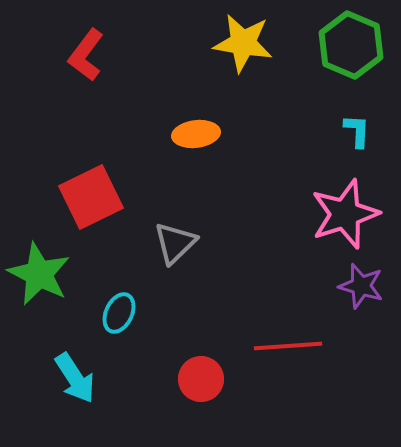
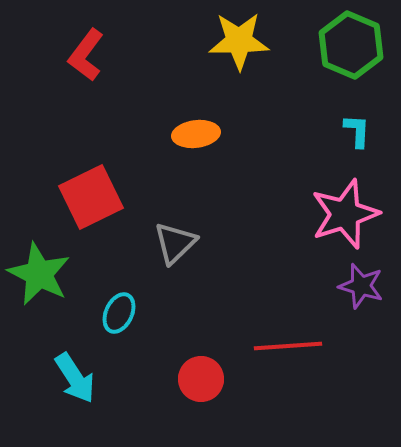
yellow star: moved 4 px left, 2 px up; rotated 10 degrees counterclockwise
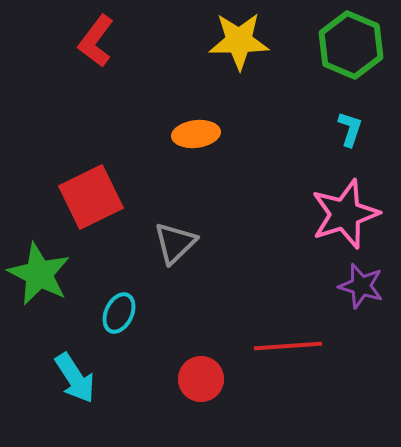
red L-shape: moved 10 px right, 14 px up
cyan L-shape: moved 7 px left, 2 px up; rotated 15 degrees clockwise
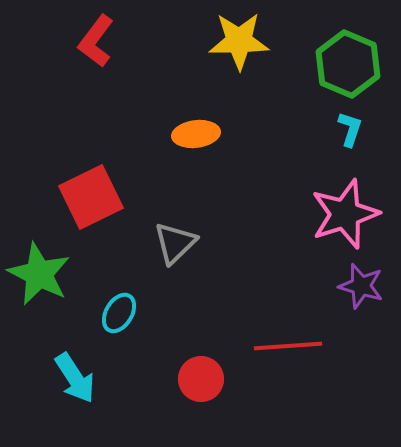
green hexagon: moved 3 px left, 19 px down
cyan ellipse: rotated 6 degrees clockwise
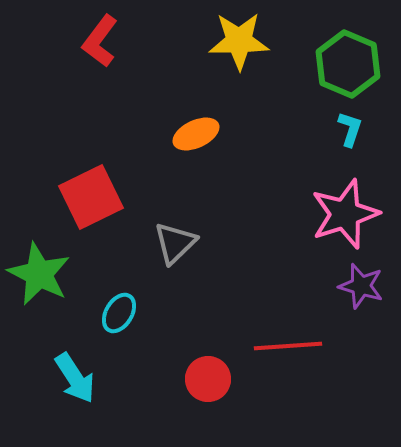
red L-shape: moved 4 px right
orange ellipse: rotated 18 degrees counterclockwise
red circle: moved 7 px right
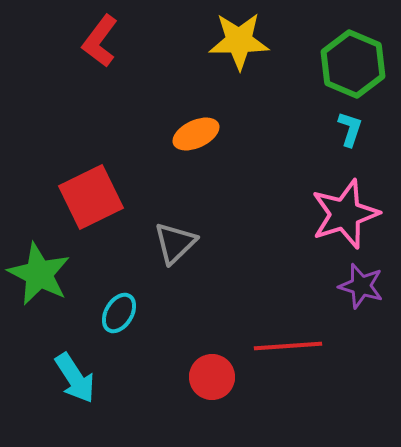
green hexagon: moved 5 px right
red circle: moved 4 px right, 2 px up
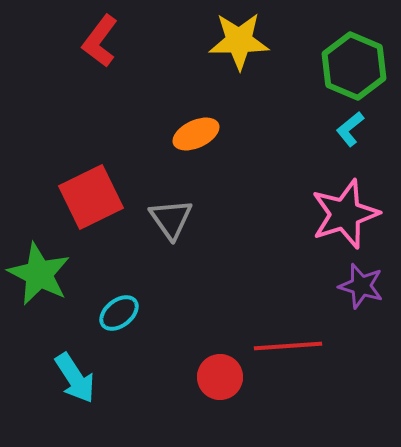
green hexagon: moved 1 px right, 2 px down
cyan L-shape: rotated 147 degrees counterclockwise
gray triangle: moved 4 px left, 24 px up; rotated 21 degrees counterclockwise
cyan ellipse: rotated 21 degrees clockwise
red circle: moved 8 px right
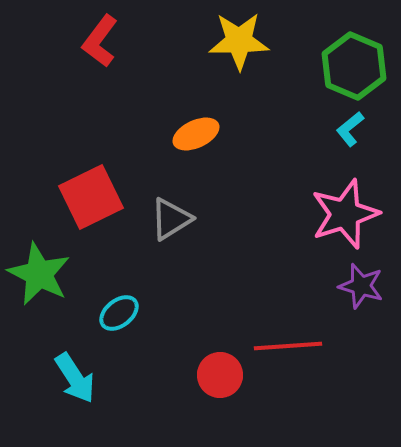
gray triangle: rotated 33 degrees clockwise
red circle: moved 2 px up
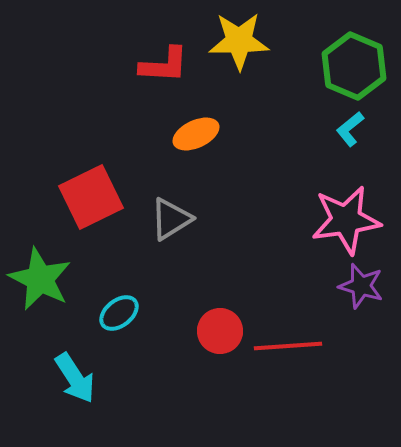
red L-shape: moved 64 px right, 24 px down; rotated 124 degrees counterclockwise
pink star: moved 1 px right, 6 px down; rotated 10 degrees clockwise
green star: moved 1 px right, 5 px down
red circle: moved 44 px up
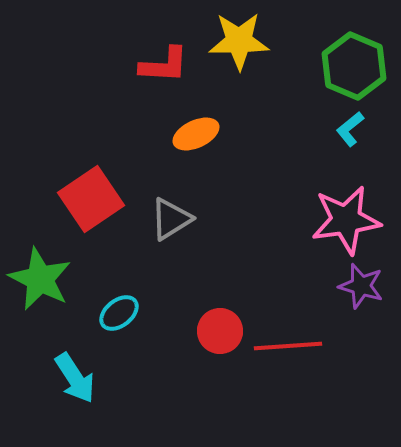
red square: moved 2 px down; rotated 8 degrees counterclockwise
